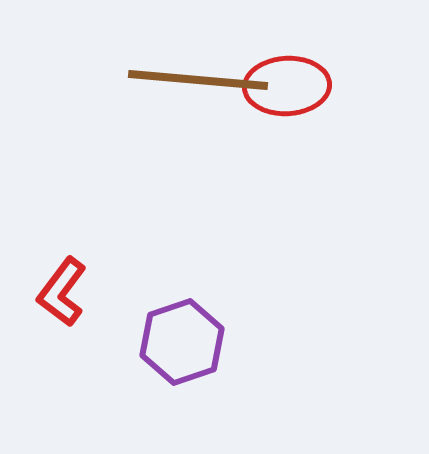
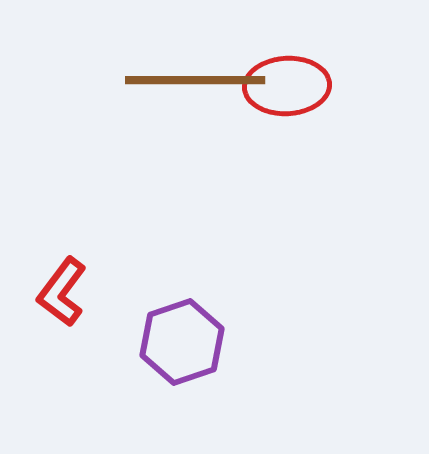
brown line: moved 3 px left; rotated 5 degrees counterclockwise
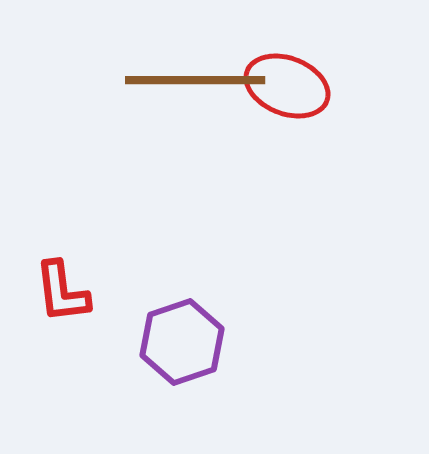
red ellipse: rotated 24 degrees clockwise
red L-shape: rotated 44 degrees counterclockwise
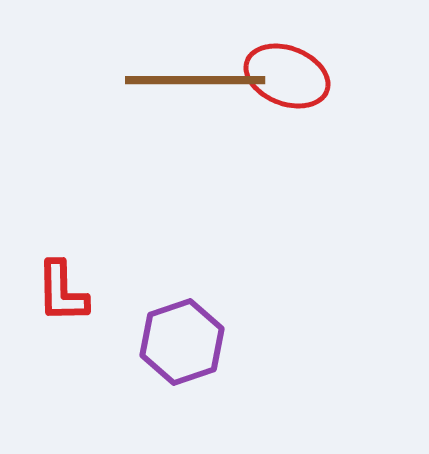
red ellipse: moved 10 px up
red L-shape: rotated 6 degrees clockwise
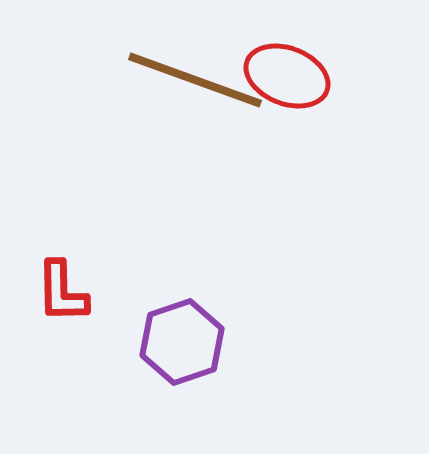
brown line: rotated 20 degrees clockwise
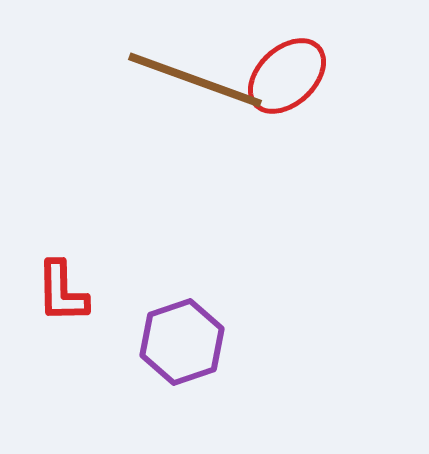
red ellipse: rotated 64 degrees counterclockwise
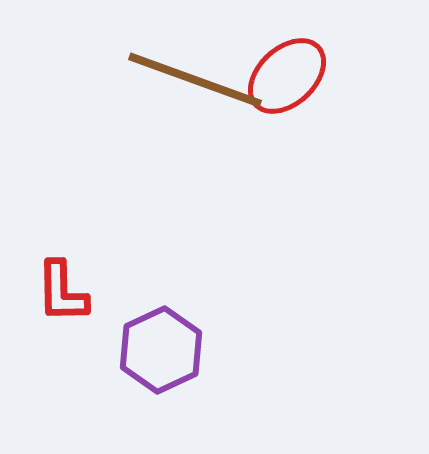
purple hexagon: moved 21 px left, 8 px down; rotated 6 degrees counterclockwise
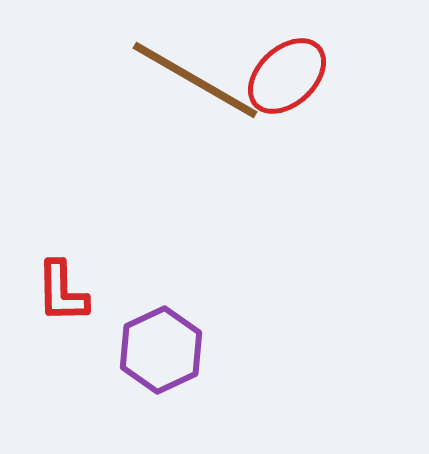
brown line: rotated 10 degrees clockwise
